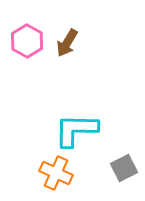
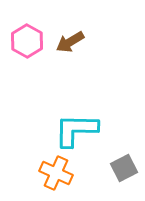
brown arrow: moved 3 px right, 1 px up; rotated 28 degrees clockwise
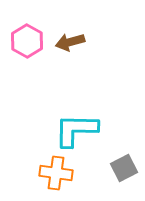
brown arrow: rotated 16 degrees clockwise
orange cross: rotated 16 degrees counterclockwise
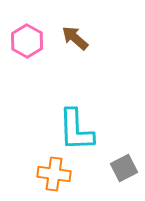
brown arrow: moved 5 px right, 4 px up; rotated 56 degrees clockwise
cyan L-shape: rotated 93 degrees counterclockwise
orange cross: moved 2 px left, 1 px down
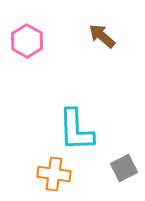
brown arrow: moved 27 px right, 2 px up
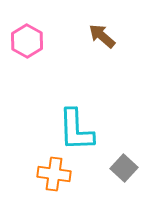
gray square: rotated 20 degrees counterclockwise
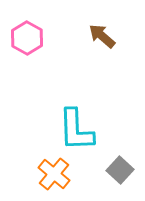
pink hexagon: moved 3 px up
gray square: moved 4 px left, 2 px down
orange cross: rotated 32 degrees clockwise
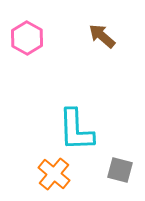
gray square: rotated 28 degrees counterclockwise
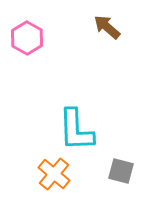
brown arrow: moved 5 px right, 9 px up
gray square: moved 1 px right, 1 px down
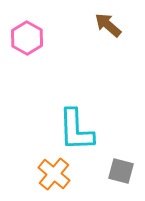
brown arrow: moved 1 px right, 2 px up
